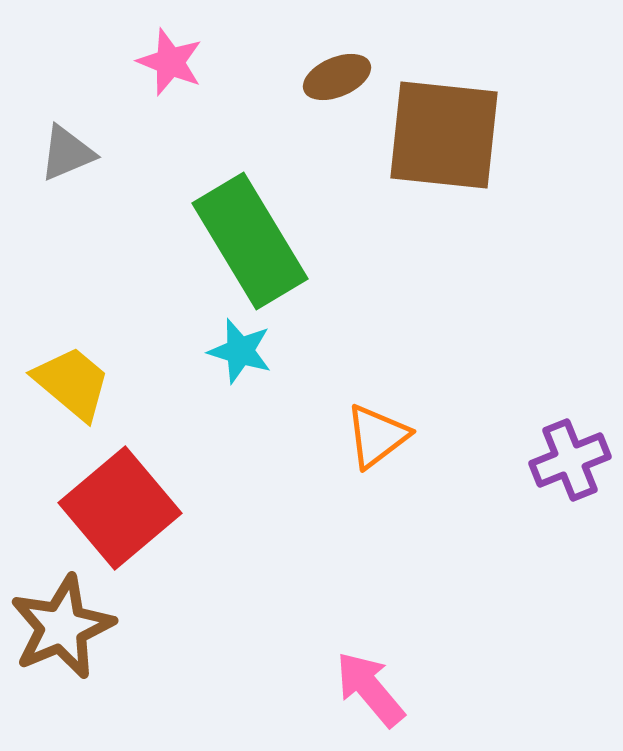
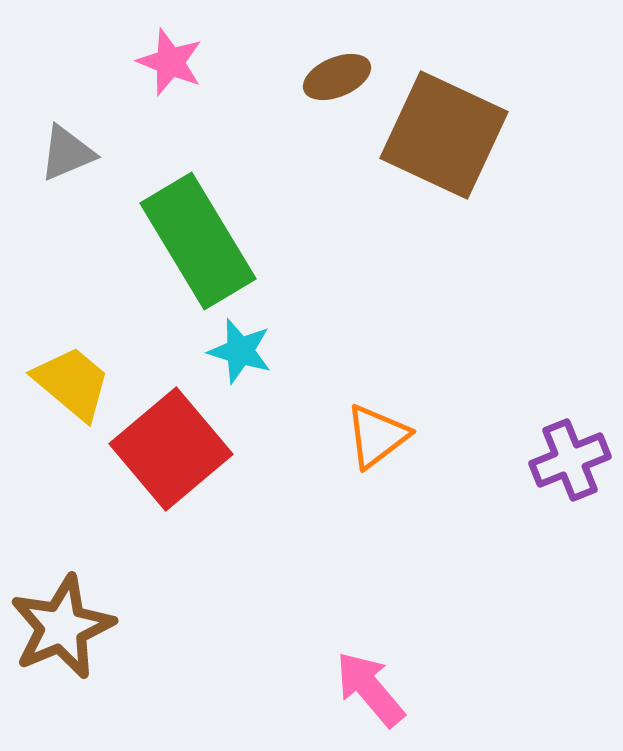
brown square: rotated 19 degrees clockwise
green rectangle: moved 52 px left
red square: moved 51 px right, 59 px up
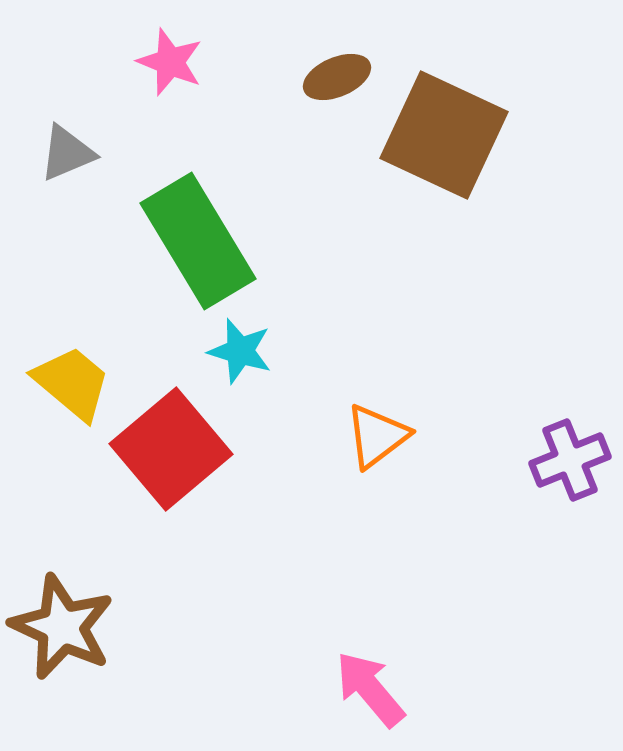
brown star: rotated 24 degrees counterclockwise
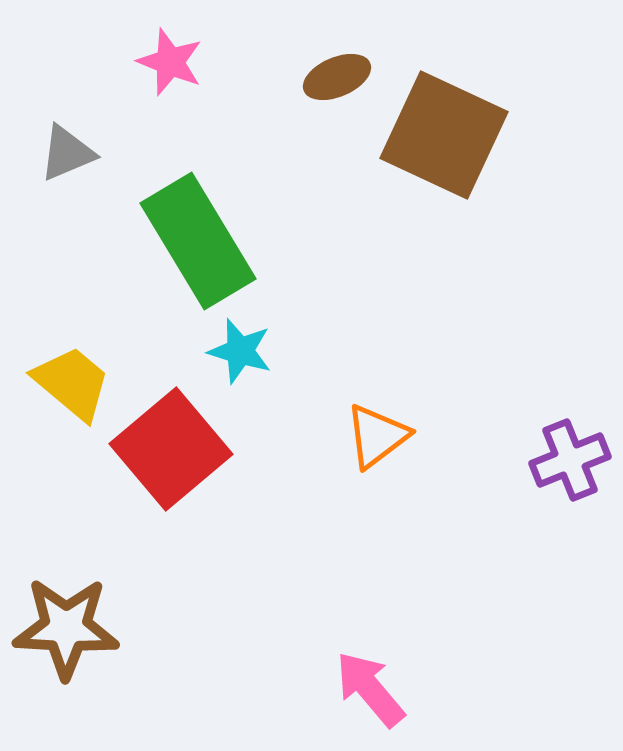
brown star: moved 4 px right, 1 px down; rotated 22 degrees counterclockwise
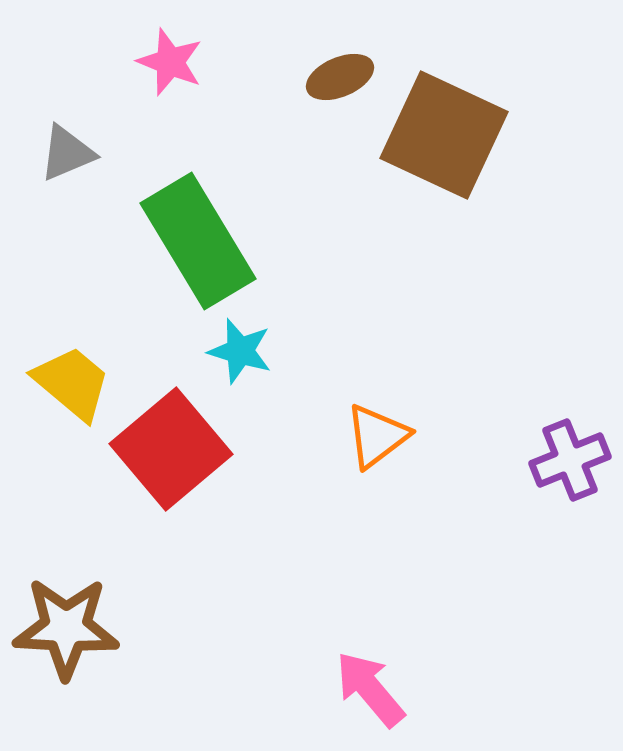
brown ellipse: moved 3 px right
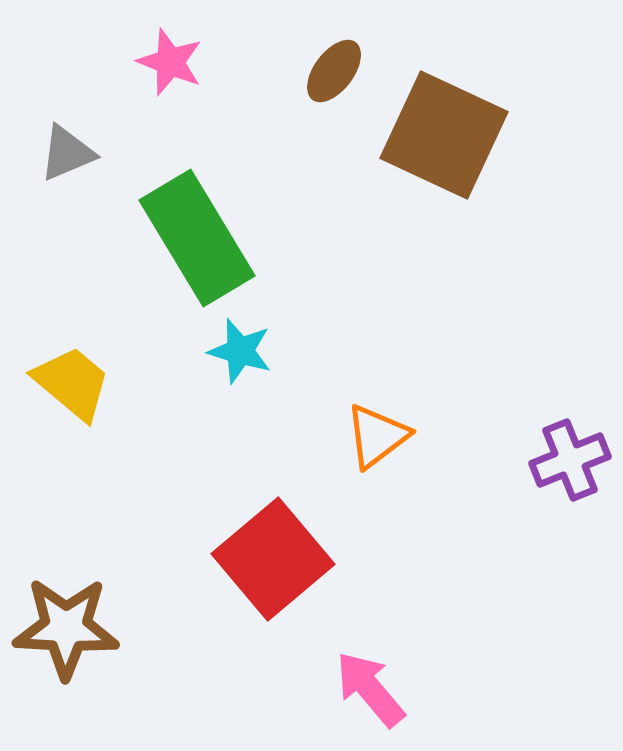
brown ellipse: moved 6 px left, 6 px up; rotated 30 degrees counterclockwise
green rectangle: moved 1 px left, 3 px up
red square: moved 102 px right, 110 px down
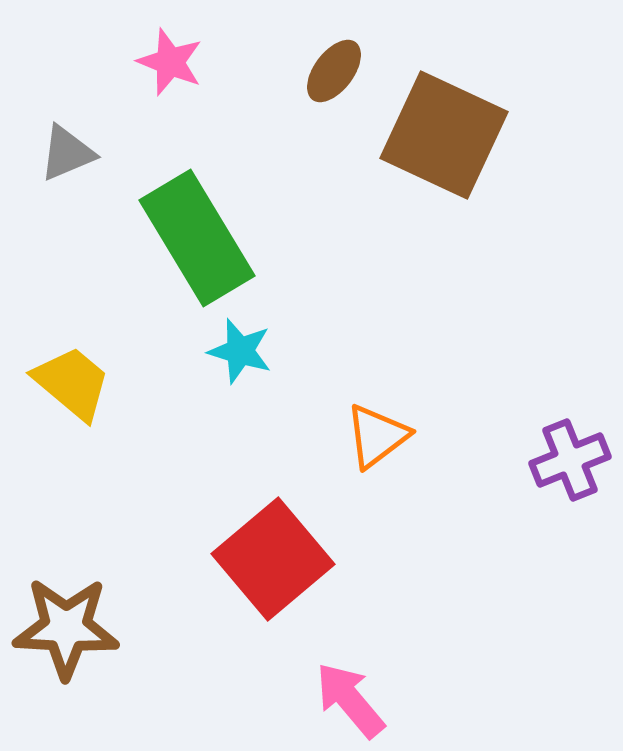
pink arrow: moved 20 px left, 11 px down
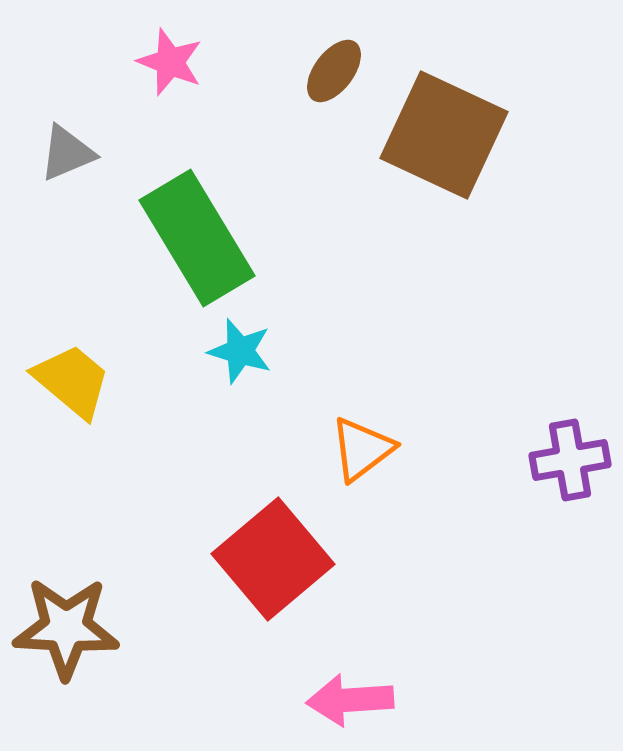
yellow trapezoid: moved 2 px up
orange triangle: moved 15 px left, 13 px down
purple cross: rotated 12 degrees clockwise
pink arrow: rotated 54 degrees counterclockwise
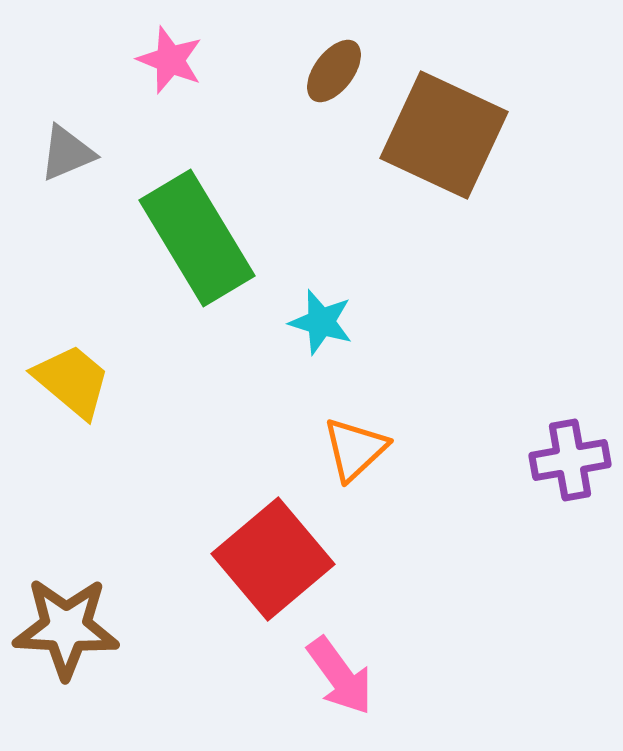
pink star: moved 2 px up
cyan star: moved 81 px right, 29 px up
orange triangle: moved 7 px left; rotated 6 degrees counterclockwise
pink arrow: moved 10 px left, 24 px up; rotated 122 degrees counterclockwise
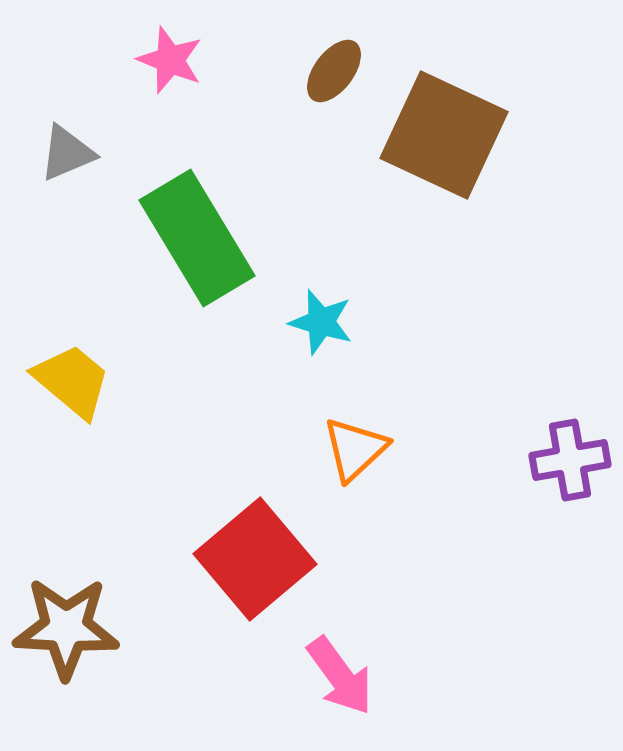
red square: moved 18 px left
